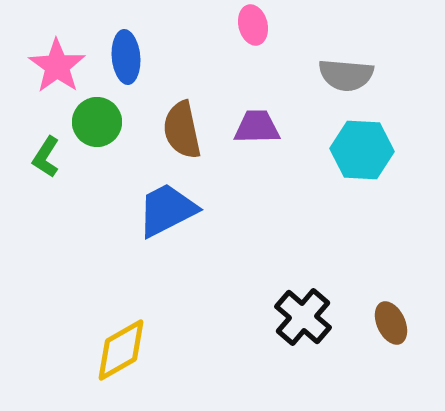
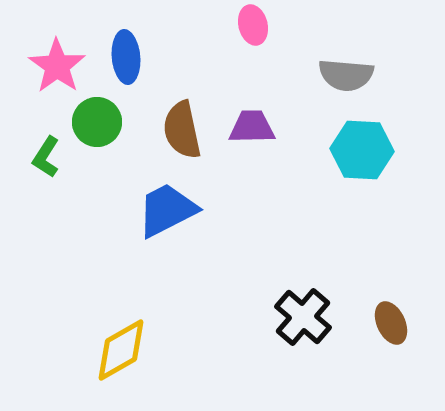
purple trapezoid: moved 5 px left
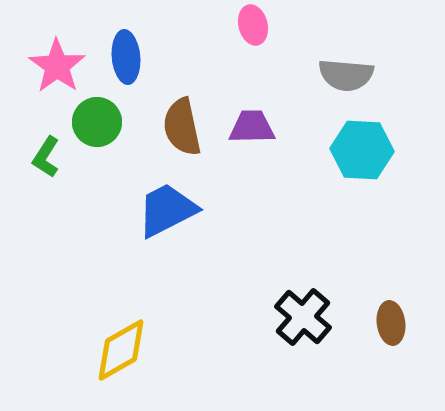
brown semicircle: moved 3 px up
brown ellipse: rotated 18 degrees clockwise
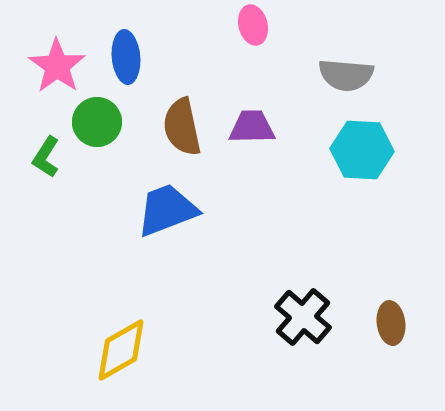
blue trapezoid: rotated 6 degrees clockwise
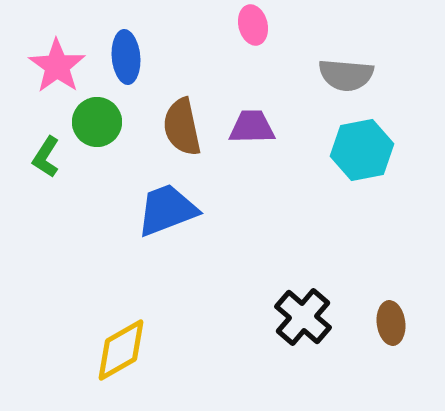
cyan hexagon: rotated 14 degrees counterclockwise
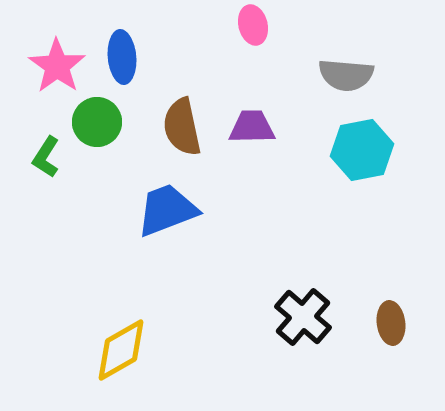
blue ellipse: moved 4 px left
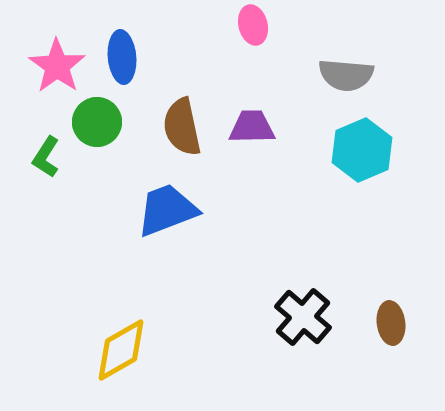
cyan hexagon: rotated 12 degrees counterclockwise
